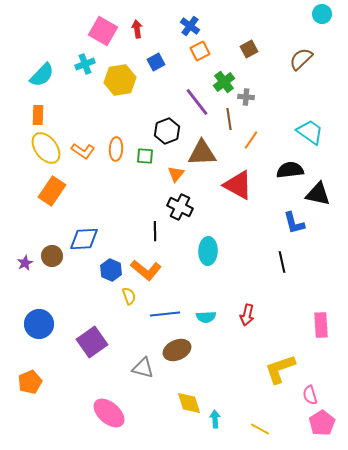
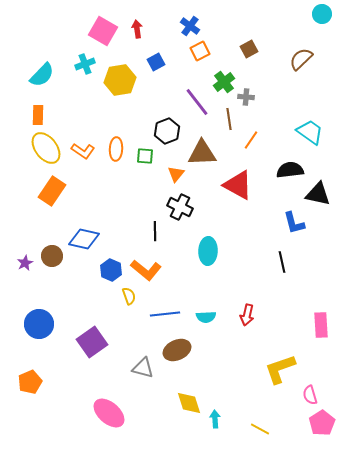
blue diamond at (84, 239): rotated 16 degrees clockwise
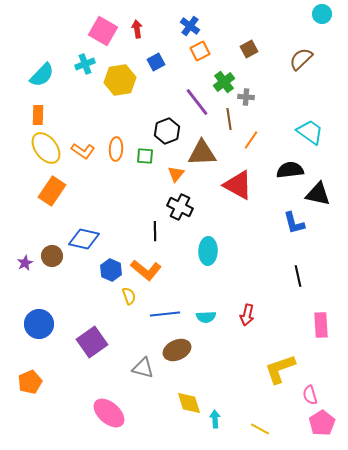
black line at (282, 262): moved 16 px right, 14 px down
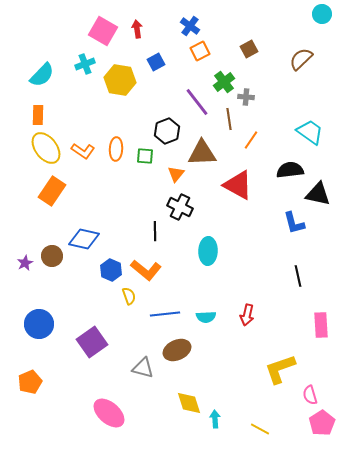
yellow hexagon at (120, 80): rotated 20 degrees clockwise
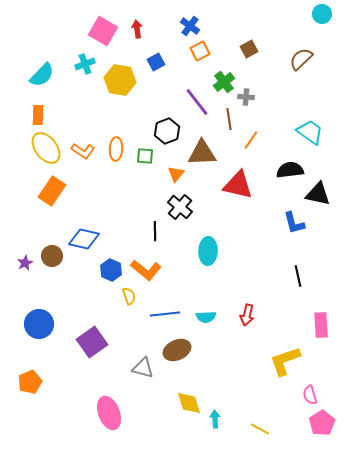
red triangle at (238, 185): rotated 16 degrees counterclockwise
black cross at (180, 207): rotated 15 degrees clockwise
yellow L-shape at (280, 369): moved 5 px right, 8 px up
pink ellipse at (109, 413): rotated 28 degrees clockwise
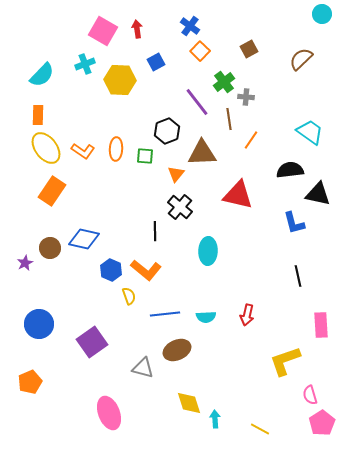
orange square at (200, 51): rotated 18 degrees counterclockwise
yellow hexagon at (120, 80): rotated 8 degrees counterclockwise
red triangle at (238, 185): moved 10 px down
brown circle at (52, 256): moved 2 px left, 8 px up
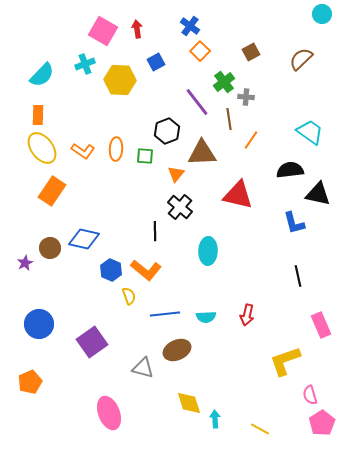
brown square at (249, 49): moved 2 px right, 3 px down
yellow ellipse at (46, 148): moved 4 px left
pink rectangle at (321, 325): rotated 20 degrees counterclockwise
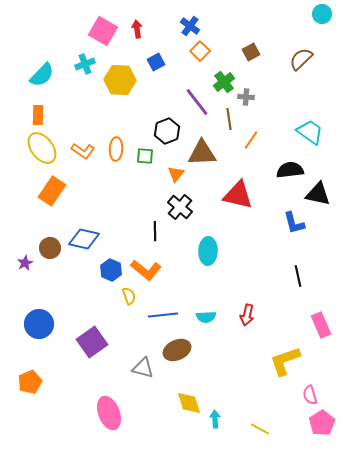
blue line at (165, 314): moved 2 px left, 1 px down
